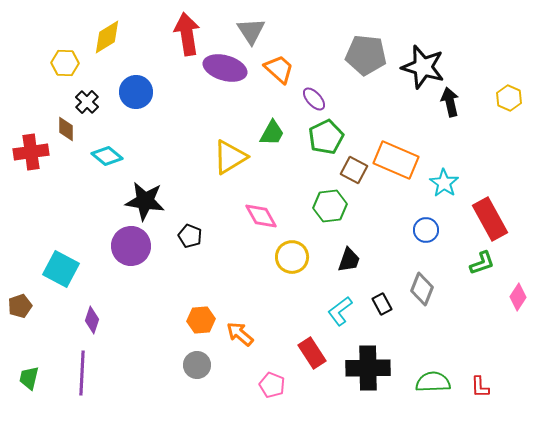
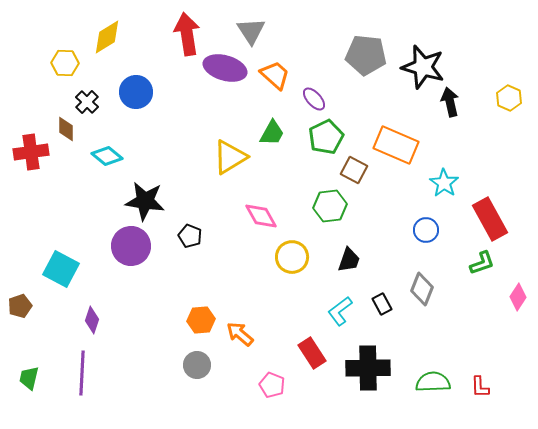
orange trapezoid at (279, 69): moved 4 px left, 6 px down
orange rectangle at (396, 160): moved 15 px up
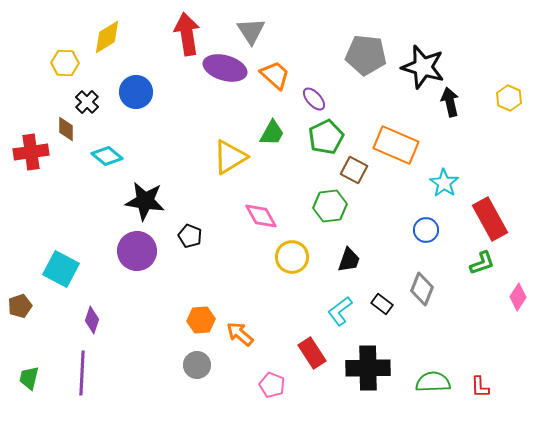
purple circle at (131, 246): moved 6 px right, 5 px down
black rectangle at (382, 304): rotated 25 degrees counterclockwise
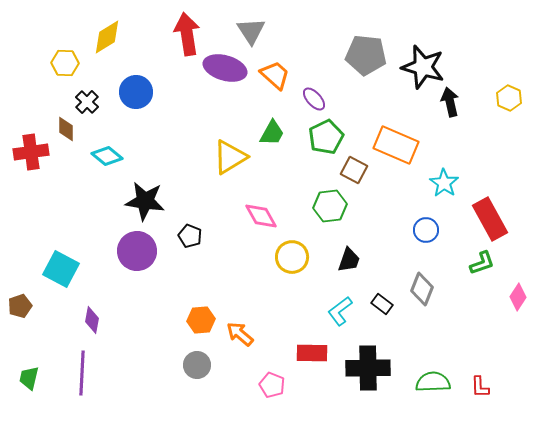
purple diamond at (92, 320): rotated 8 degrees counterclockwise
red rectangle at (312, 353): rotated 56 degrees counterclockwise
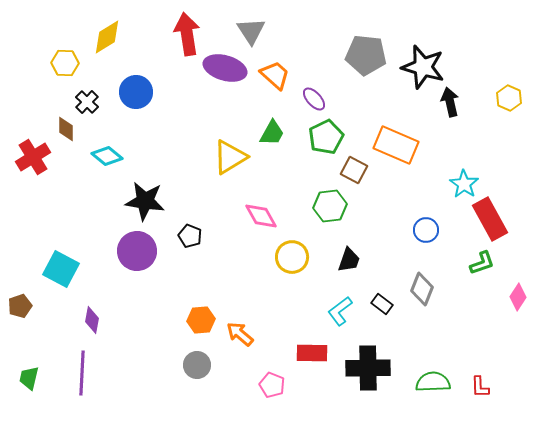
red cross at (31, 152): moved 2 px right, 5 px down; rotated 24 degrees counterclockwise
cyan star at (444, 183): moved 20 px right, 1 px down
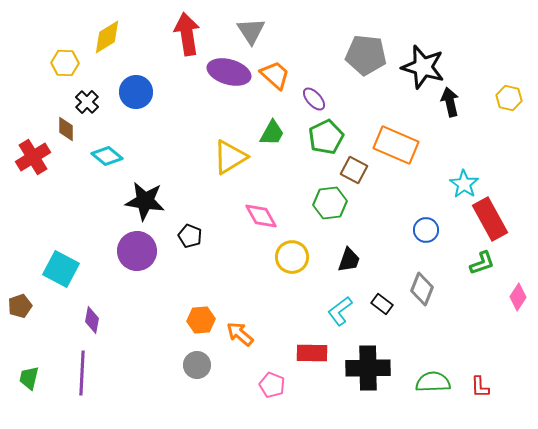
purple ellipse at (225, 68): moved 4 px right, 4 px down
yellow hexagon at (509, 98): rotated 10 degrees counterclockwise
green hexagon at (330, 206): moved 3 px up
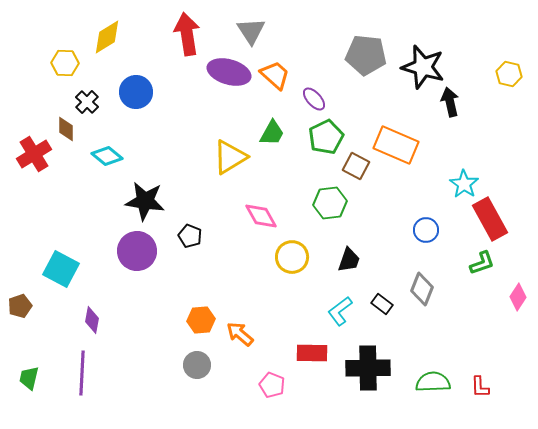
yellow hexagon at (509, 98): moved 24 px up
red cross at (33, 157): moved 1 px right, 3 px up
brown square at (354, 170): moved 2 px right, 4 px up
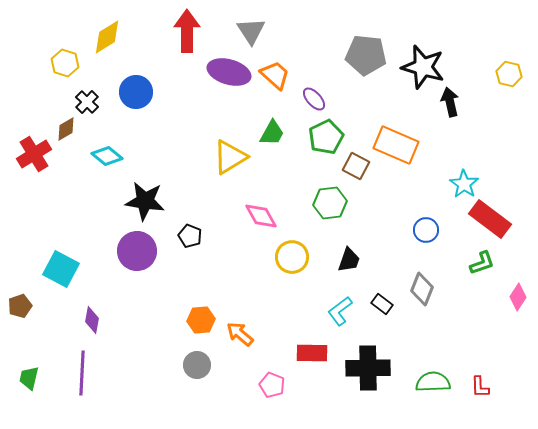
red arrow at (187, 34): moved 3 px up; rotated 9 degrees clockwise
yellow hexagon at (65, 63): rotated 16 degrees clockwise
brown diamond at (66, 129): rotated 60 degrees clockwise
red rectangle at (490, 219): rotated 24 degrees counterclockwise
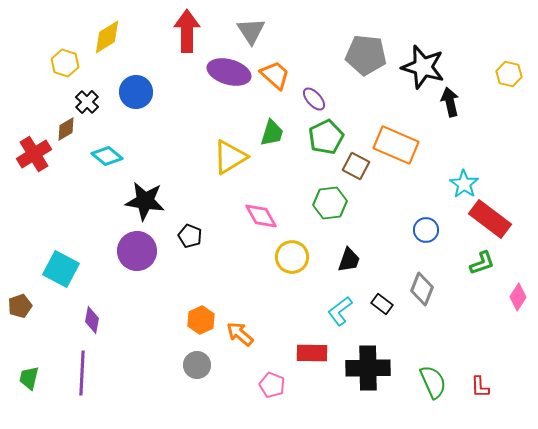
green trapezoid at (272, 133): rotated 12 degrees counterclockwise
orange hexagon at (201, 320): rotated 20 degrees counterclockwise
green semicircle at (433, 382): rotated 68 degrees clockwise
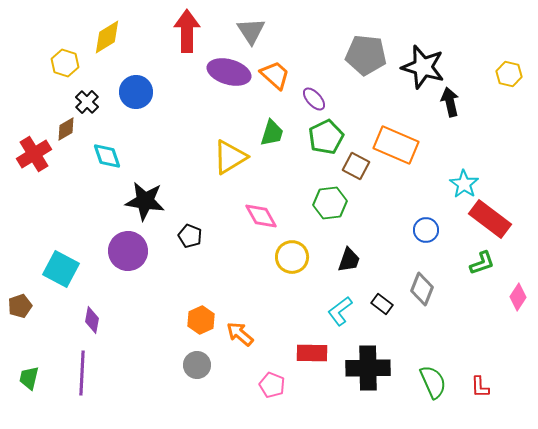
cyan diamond at (107, 156): rotated 32 degrees clockwise
purple circle at (137, 251): moved 9 px left
